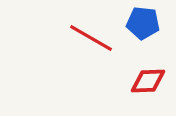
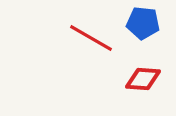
red diamond: moved 5 px left, 2 px up; rotated 6 degrees clockwise
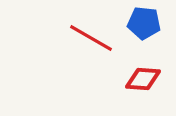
blue pentagon: moved 1 px right
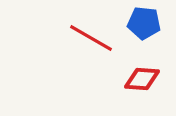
red diamond: moved 1 px left
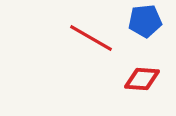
blue pentagon: moved 1 px right, 2 px up; rotated 12 degrees counterclockwise
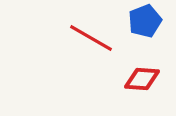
blue pentagon: rotated 16 degrees counterclockwise
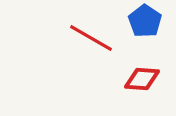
blue pentagon: rotated 16 degrees counterclockwise
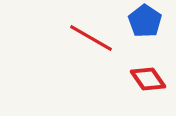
red diamond: moved 6 px right; rotated 51 degrees clockwise
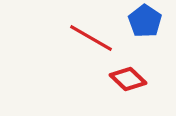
red diamond: moved 20 px left; rotated 12 degrees counterclockwise
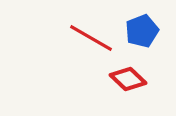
blue pentagon: moved 3 px left, 10 px down; rotated 16 degrees clockwise
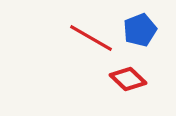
blue pentagon: moved 2 px left, 1 px up
